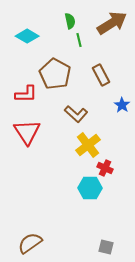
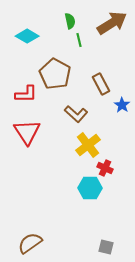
brown rectangle: moved 9 px down
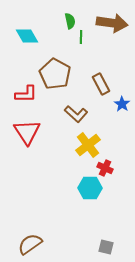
brown arrow: rotated 40 degrees clockwise
cyan diamond: rotated 30 degrees clockwise
green line: moved 2 px right, 3 px up; rotated 16 degrees clockwise
blue star: moved 1 px up
brown semicircle: moved 1 px down
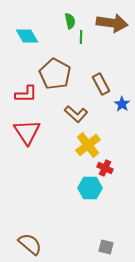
brown semicircle: rotated 75 degrees clockwise
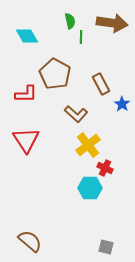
red triangle: moved 1 px left, 8 px down
brown semicircle: moved 3 px up
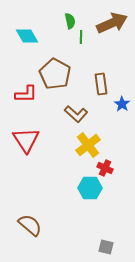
brown arrow: rotated 32 degrees counterclockwise
brown rectangle: rotated 20 degrees clockwise
brown semicircle: moved 16 px up
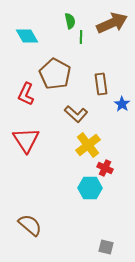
red L-shape: rotated 115 degrees clockwise
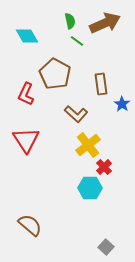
brown arrow: moved 7 px left
green line: moved 4 px left, 4 px down; rotated 56 degrees counterclockwise
red cross: moved 1 px left, 1 px up; rotated 21 degrees clockwise
gray square: rotated 28 degrees clockwise
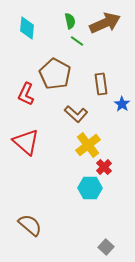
cyan diamond: moved 8 px up; rotated 35 degrees clockwise
red triangle: moved 2 px down; rotated 16 degrees counterclockwise
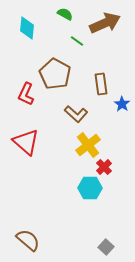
green semicircle: moved 5 px left, 7 px up; rotated 49 degrees counterclockwise
brown semicircle: moved 2 px left, 15 px down
